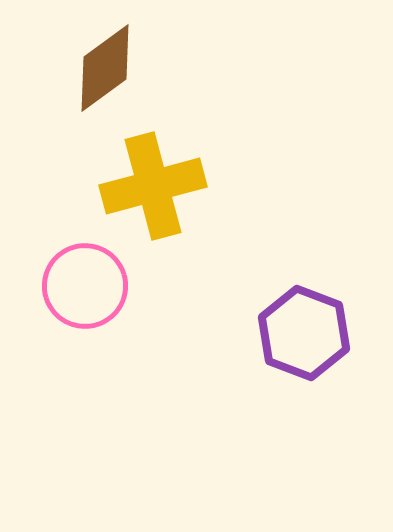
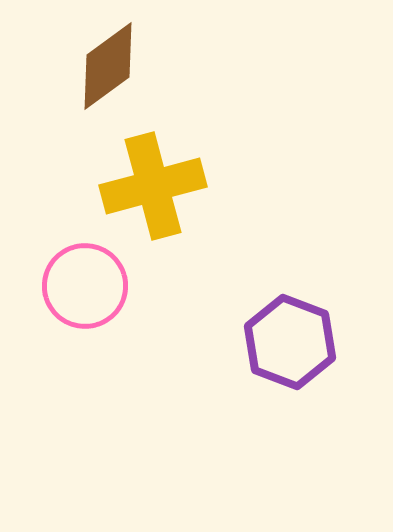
brown diamond: moved 3 px right, 2 px up
purple hexagon: moved 14 px left, 9 px down
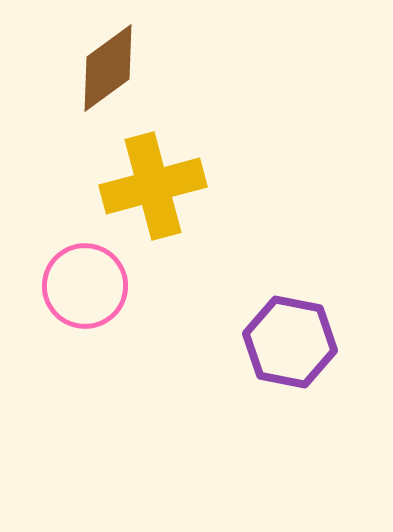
brown diamond: moved 2 px down
purple hexagon: rotated 10 degrees counterclockwise
